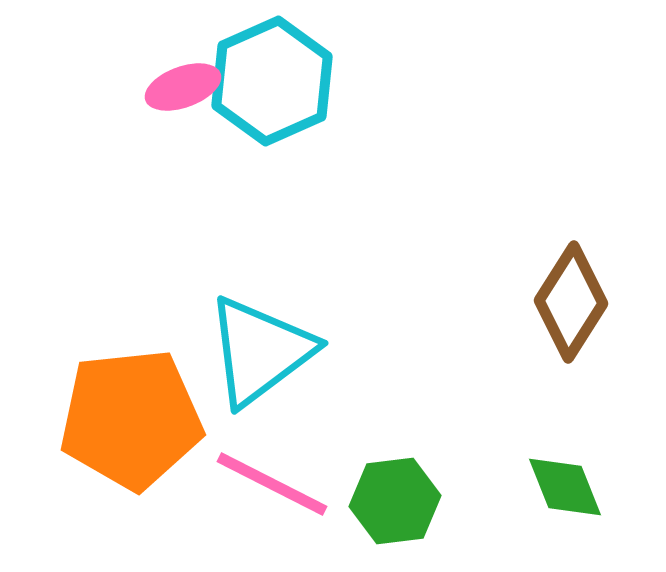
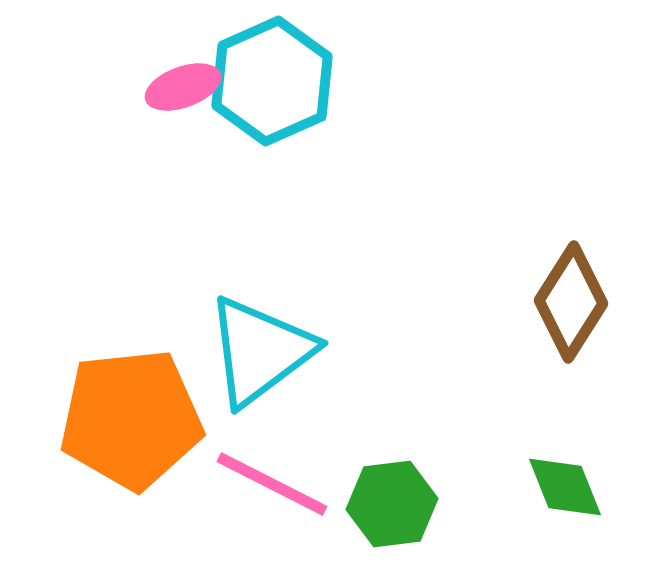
green hexagon: moved 3 px left, 3 px down
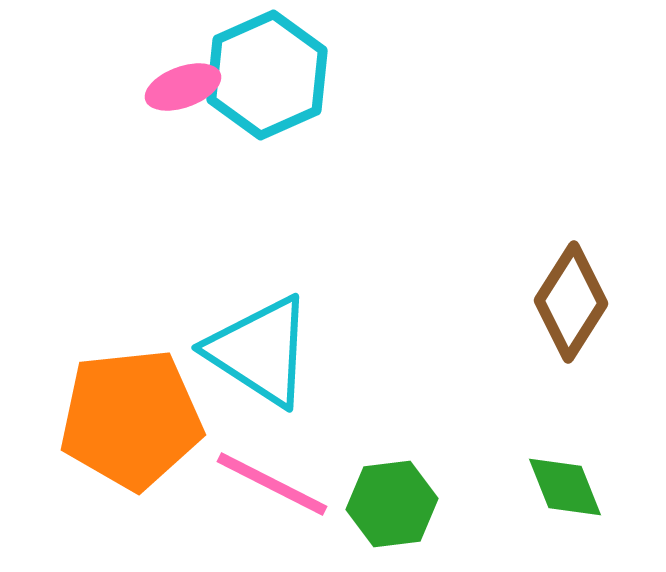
cyan hexagon: moved 5 px left, 6 px up
cyan triangle: rotated 50 degrees counterclockwise
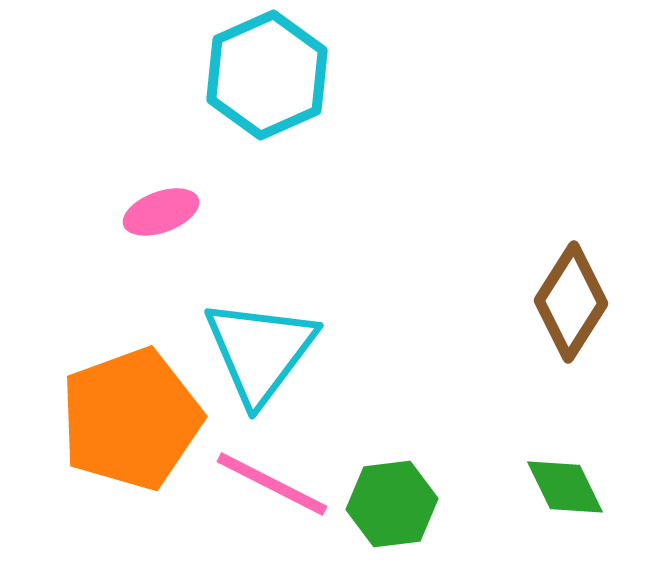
pink ellipse: moved 22 px left, 125 px down
cyan triangle: rotated 34 degrees clockwise
orange pentagon: rotated 14 degrees counterclockwise
green diamond: rotated 4 degrees counterclockwise
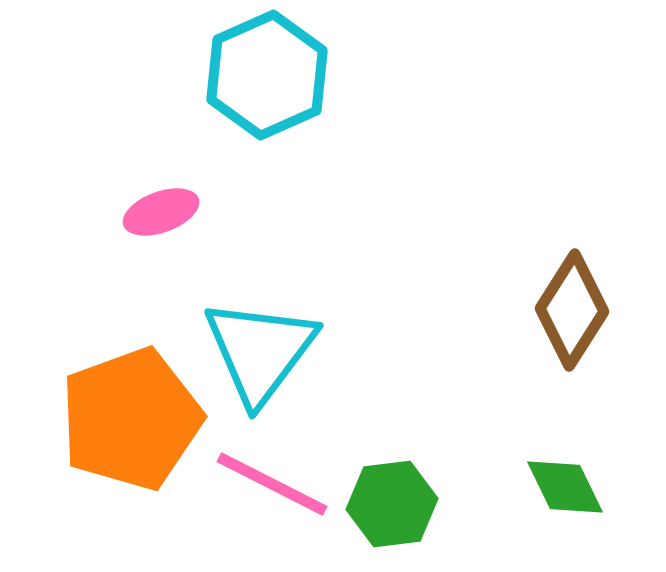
brown diamond: moved 1 px right, 8 px down
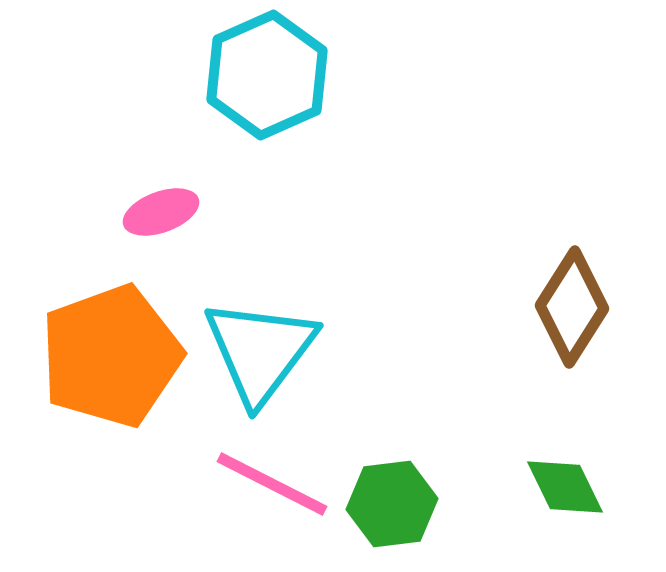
brown diamond: moved 3 px up
orange pentagon: moved 20 px left, 63 px up
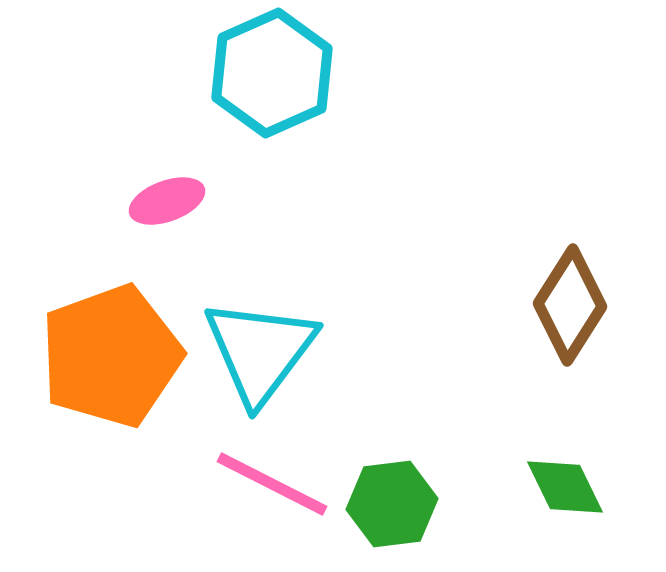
cyan hexagon: moved 5 px right, 2 px up
pink ellipse: moved 6 px right, 11 px up
brown diamond: moved 2 px left, 2 px up
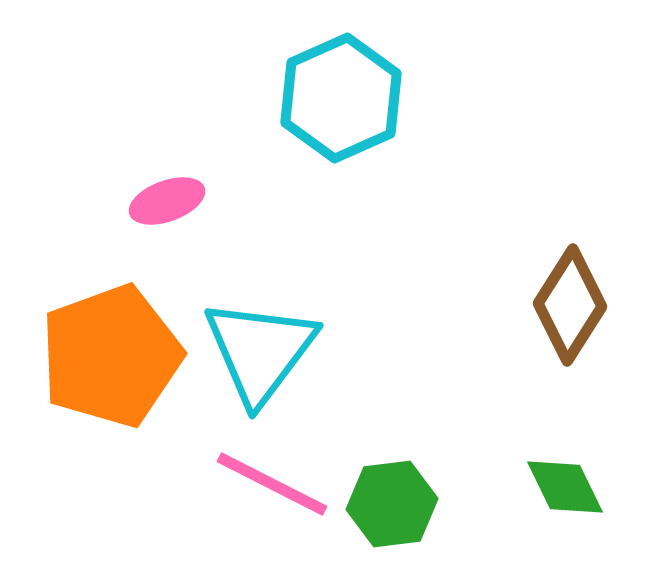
cyan hexagon: moved 69 px right, 25 px down
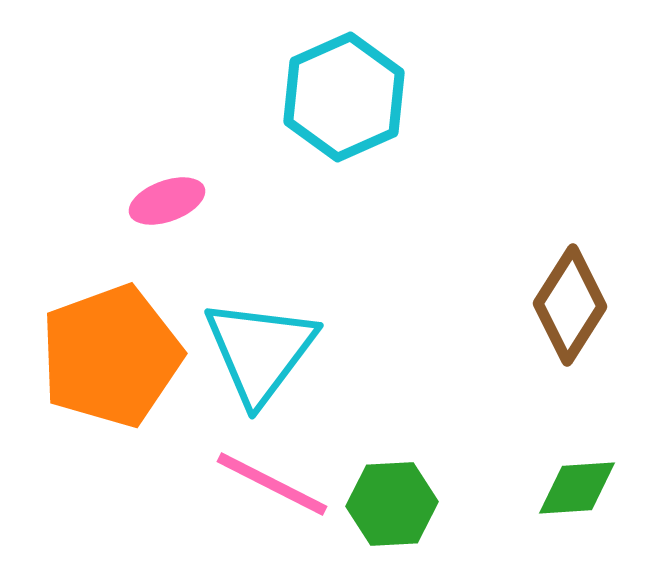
cyan hexagon: moved 3 px right, 1 px up
green diamond: moved 12 px right, 1 px down; rotated 68 degrees counterclockwise
green hexagon: rotated 4 degrees clockwise
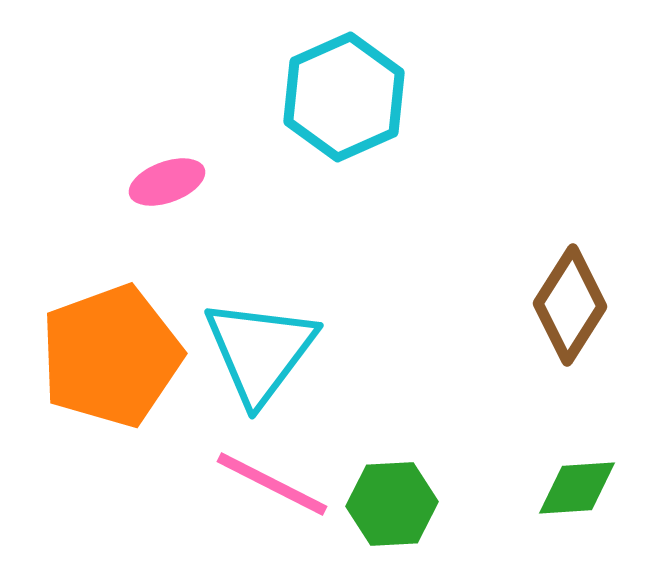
pink ellipse: moved 19 px up
